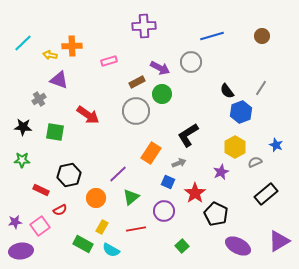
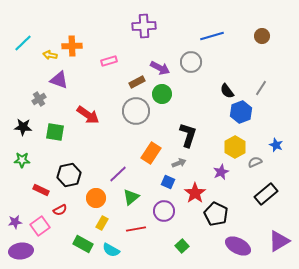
black L-shape at (188, 135): rotated 140 degrees clockwise
yellow rectangle at (102, 227): moved 4 px up
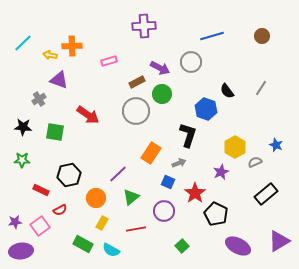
blue hexagon at (241, 112): moved 35 px left, 3 px up; rotated 20 degrees counterclockwise
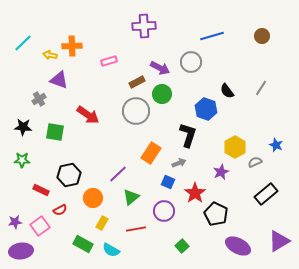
orange circle at (96, 198): moved 3 px left
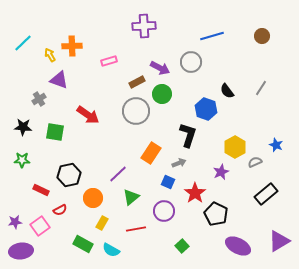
yellow arrow at (50, 55): rotated 48 degrees clockwise
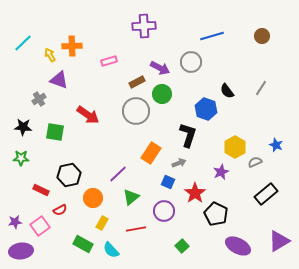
green star at (22, 160): moved 1 px left, 2 px up
cyan semicircle at (111, 250): rotated 18 degrees clockwise
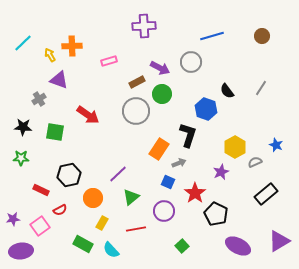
orange rectangle at (151, 153): moved 8 px right, 4 px up
purple star at (15, 222): moved 2 px left, 3 px up
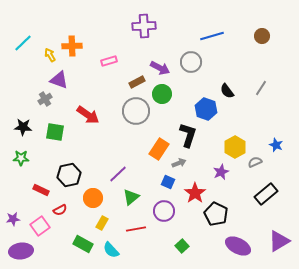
gray cross at (39, 99): moved 6 px right
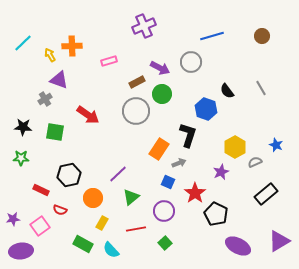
purple cross at (144, 26): rotated 20 degrees counterclockwise
gray line at (261, 88): rotated 63 degrees counterclockwise
red semicircle at (60, 210): rotated 48 degrees clockwise
green square at (182, 246): moved 17 px left, 3 px up
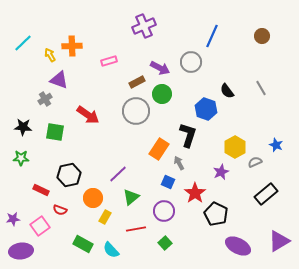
blue line at (212, 36): rotated 50 degrees counterclockwise
gray arrow at (179, 163): rotated 96 degrees counterclockwise
yellow rectangle at (102, 223): moved 3 px right, 6 px up
